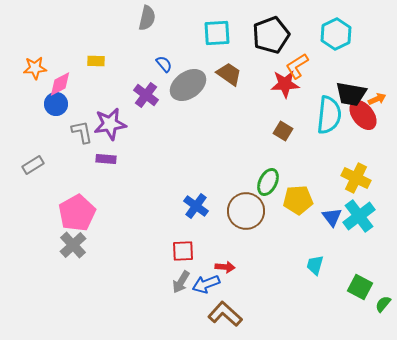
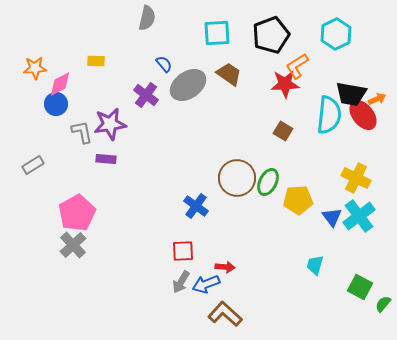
brown circle: moved 9 px left, 33 px up
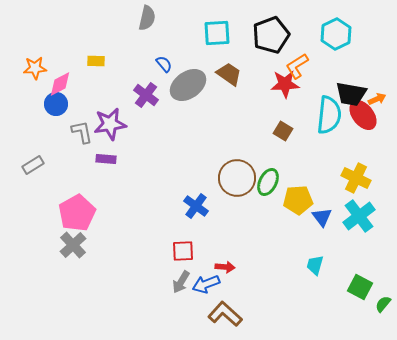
blue triangle: moved 10 px left
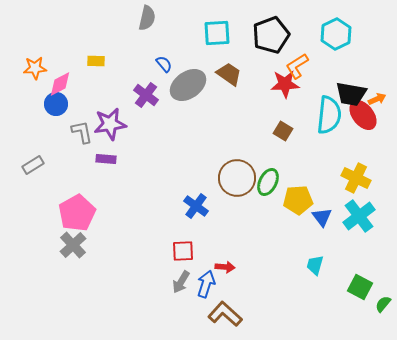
blue arrow: rotated 128 degrees clockwise
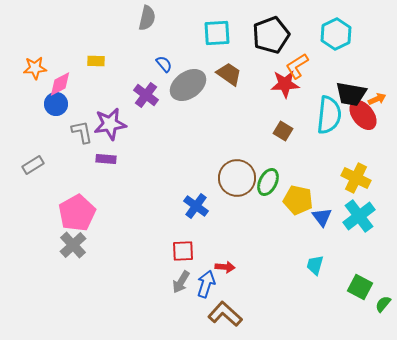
yellow pentagon: rotated 16 degrees clockwise
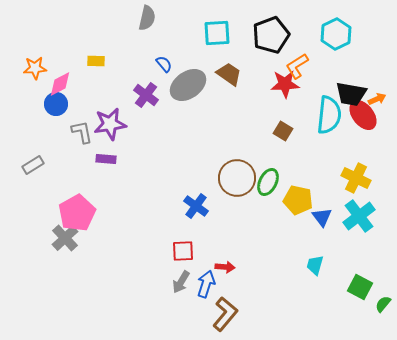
gray cross: moved 8 px left, 7 px up
brown L-shape: rotated 88 degrees clockwise
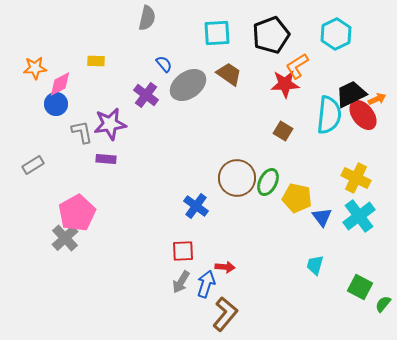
black trapezoid: rotated 144 degrees clockwise
yellow pentagon: moved 1 px left, 2 px up
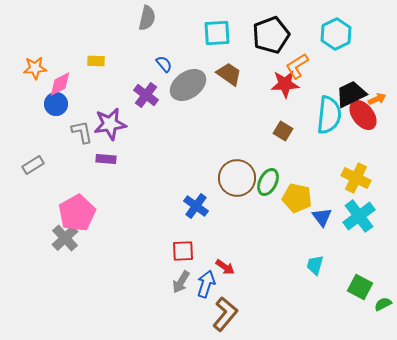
red arrow: rotated 30 degrees clockwise
green semicircle: rotated 24 degrees clockwise
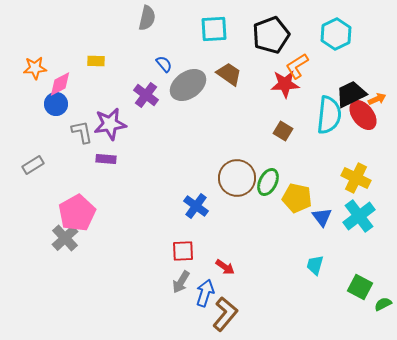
cyan square: moved 3 px left, 4 px up
blue arrow: moved 1 px left, 9 px down
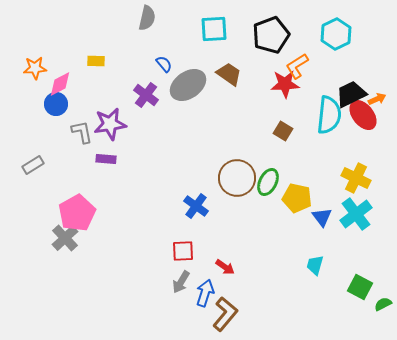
cyan cross: moved 3 px left, 2 px up
